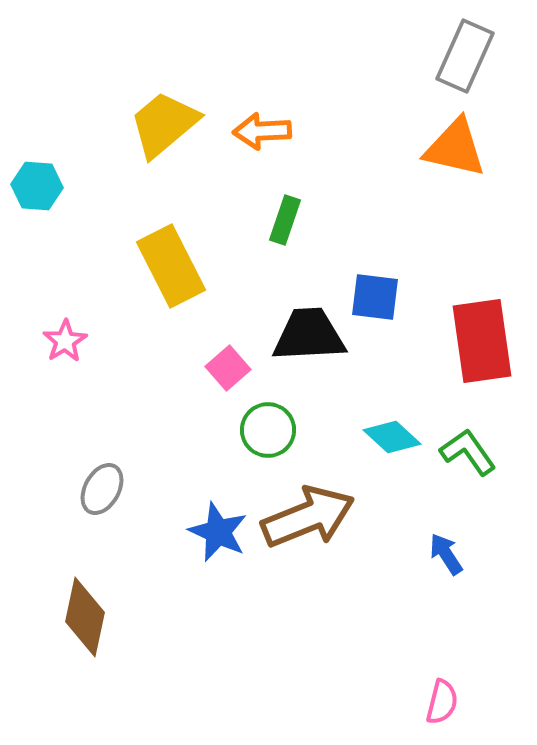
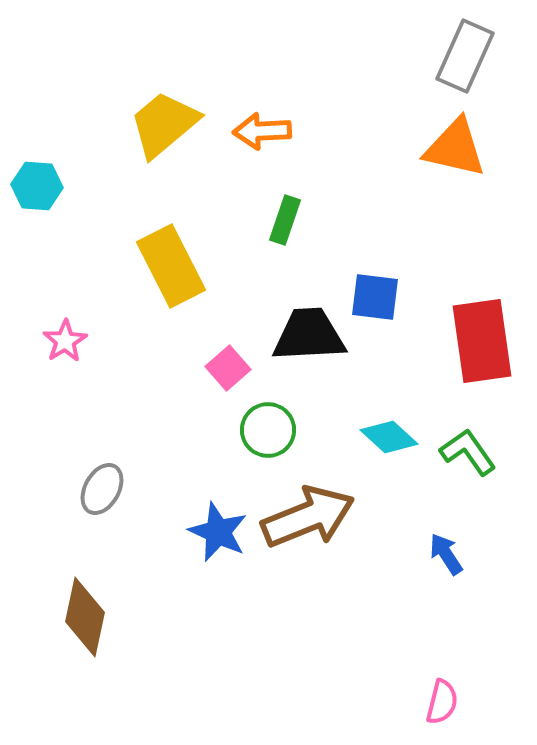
cyan diamond: moved 3 px left
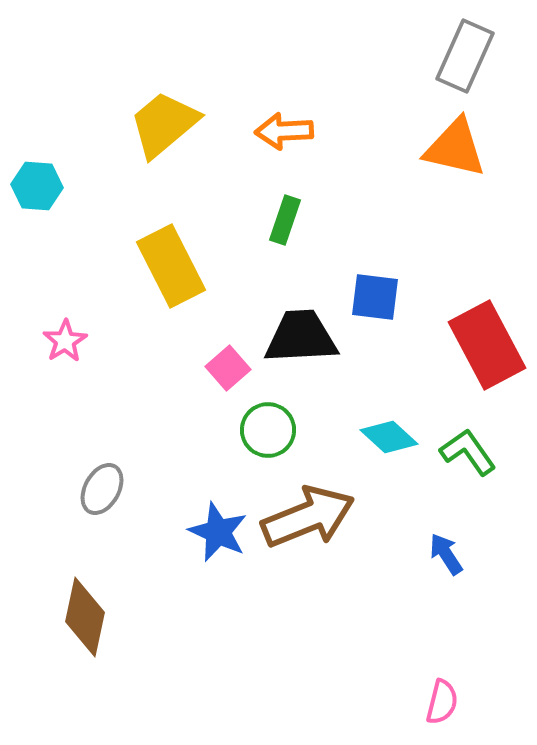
orange arrow: moved 22 px right
black trapezoid: moved 8 px left, 2 px down
red rectangle: moved 5 px right, 4 px down; rotated 20 degrees counterclockwise
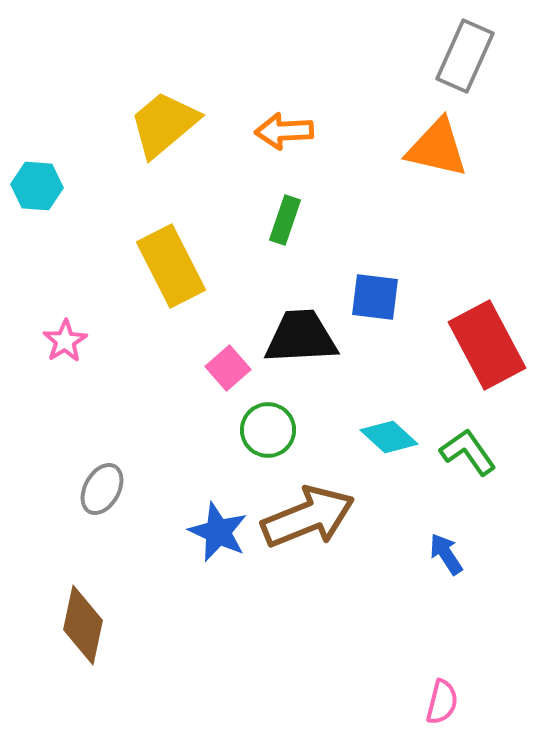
orange triangle: moved 18 px left
brown diamond: moved 2 px left, 8 px down
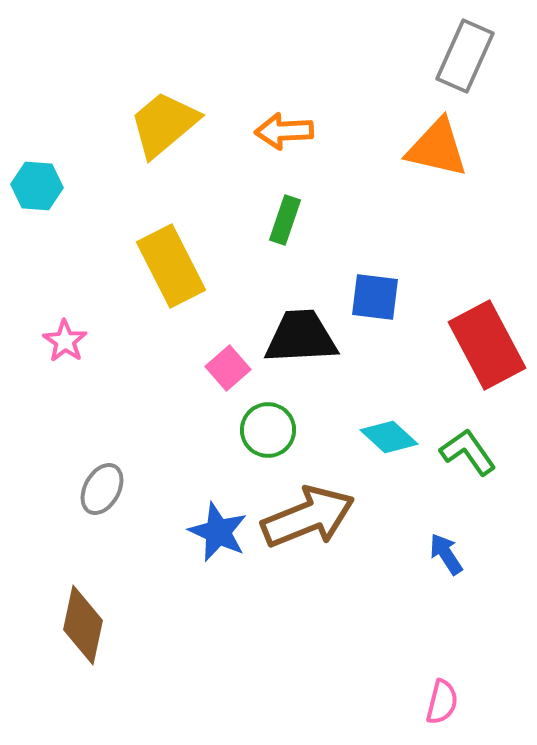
pink star: rotated 6 degrees counterclockwise
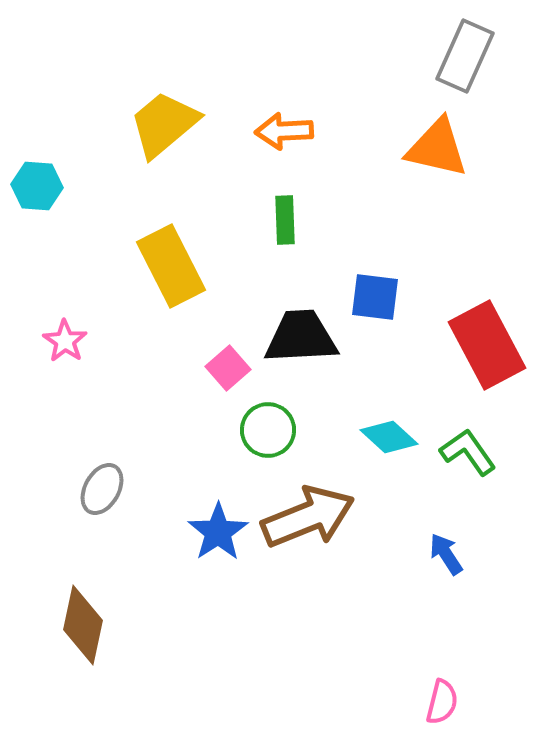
green rectangle: rotated 21 degrees counterclockwise
blue star: rotated 14 degrees clockwise
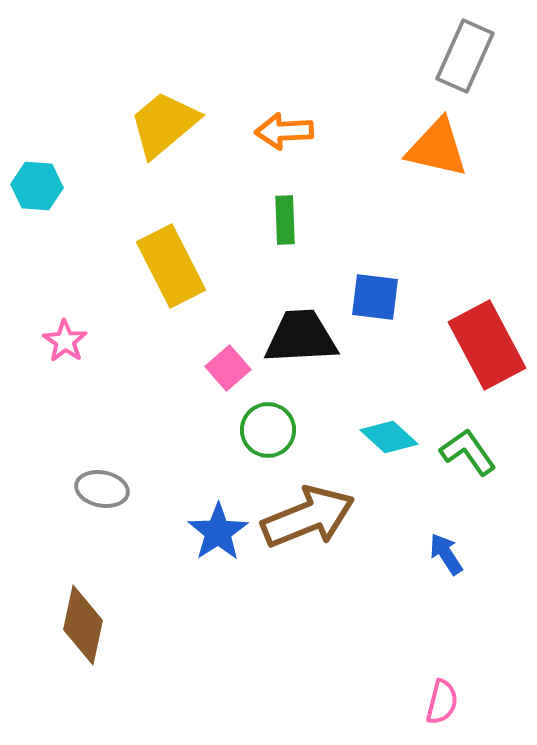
gray ellipse: rotated 72 degrees clockwise
